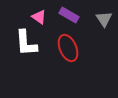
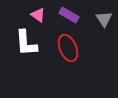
pink triangle: moved 1 px left, 2 px up
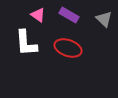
gray triangle: rotated 12 degrees counterclockwise
red ellipse: rotated 48 degrees counterclockwise
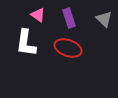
purple rectangle: moved 3 px down; rotated 42 degrees clockwise
white L-shape: rotated 12 degrees clockwise
